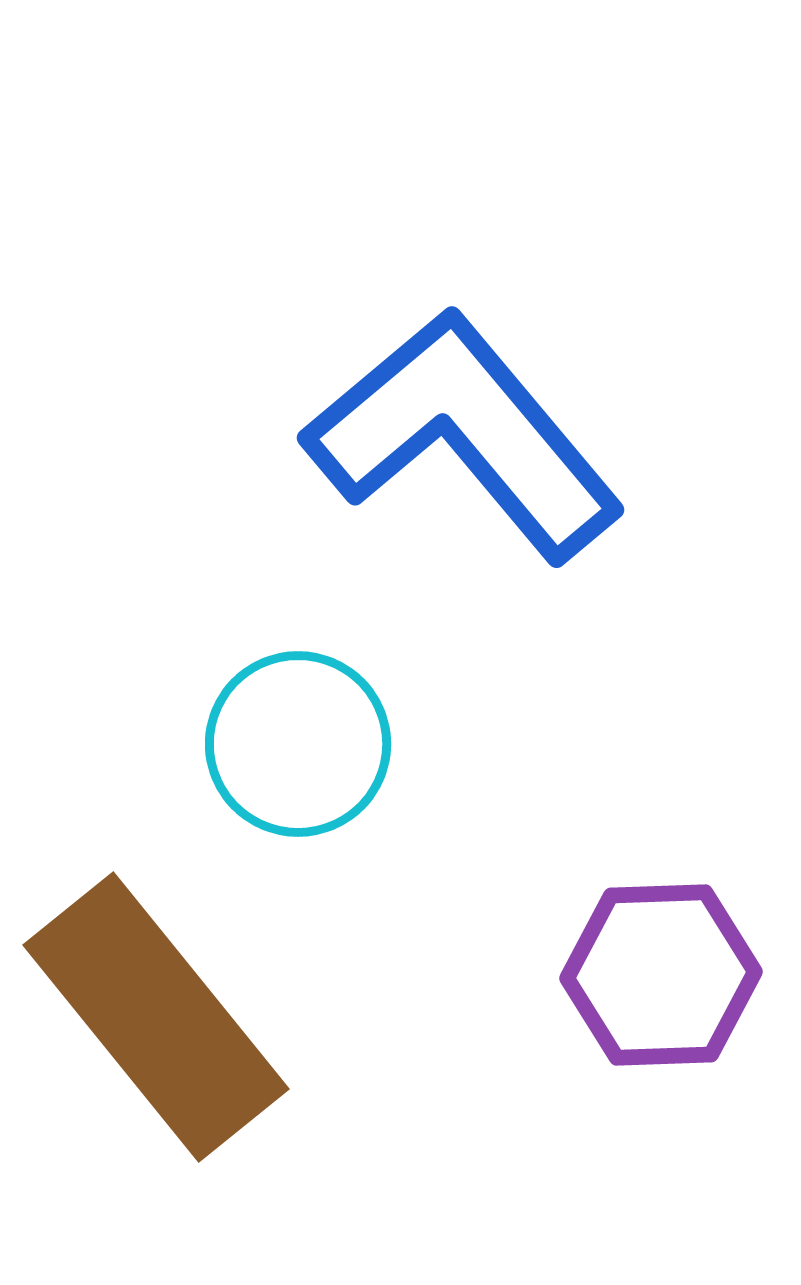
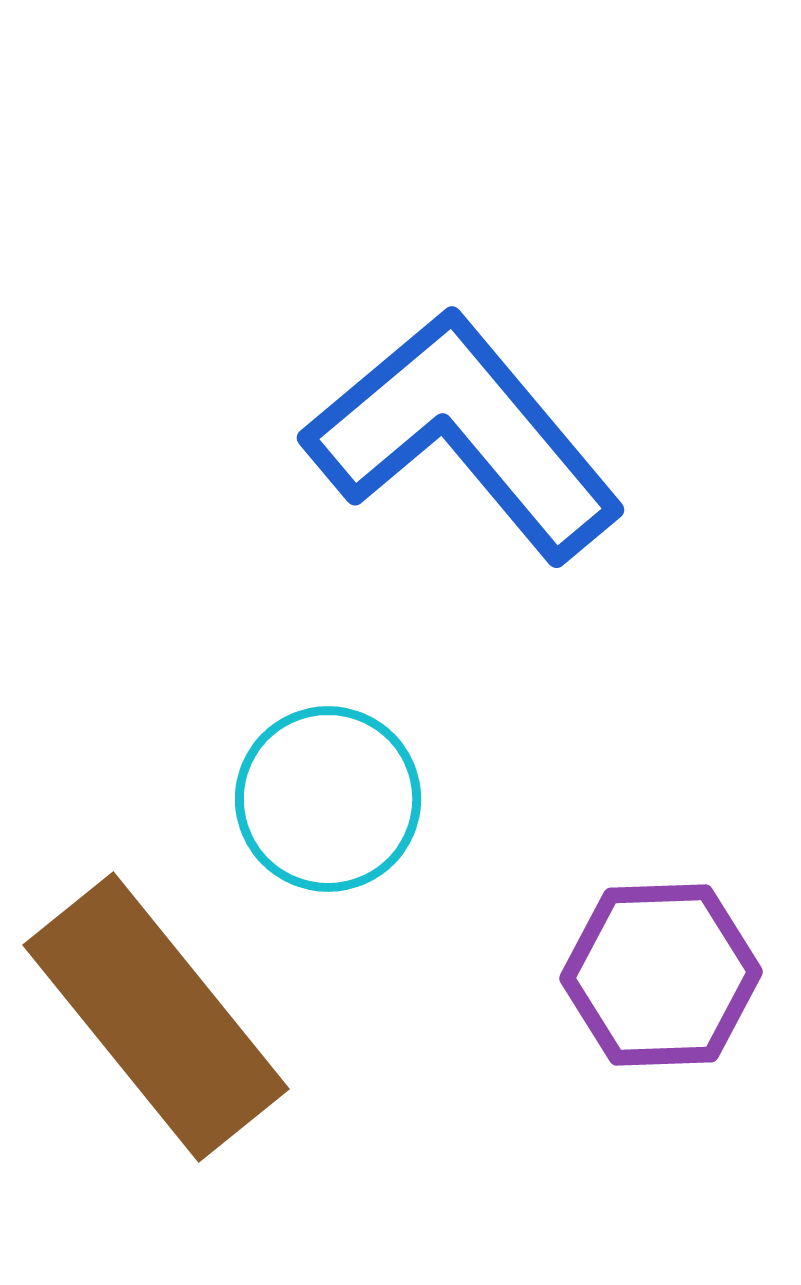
cyan circle: moved 30 px right, 55 px down
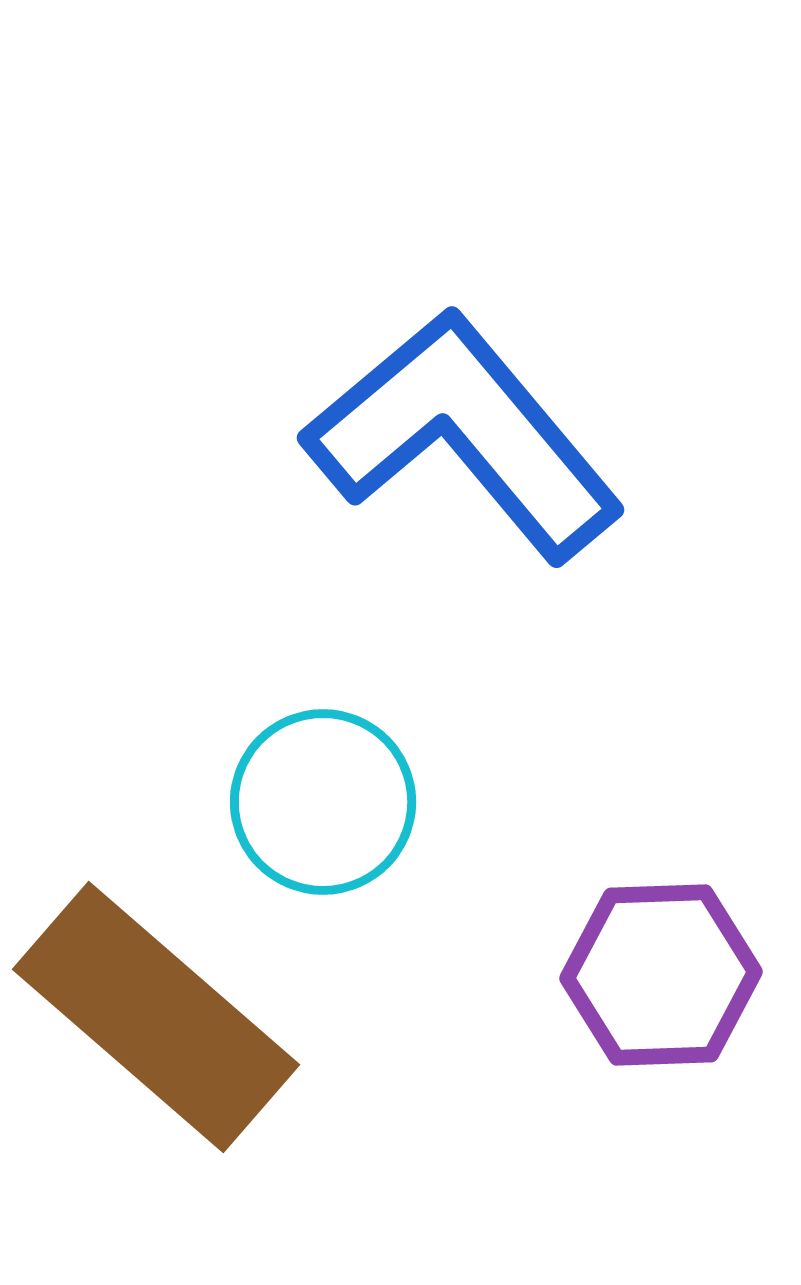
cyan circle: moved 5 px left, 3 px down
brown rectangle: rotated 10 degrees counterclockwise
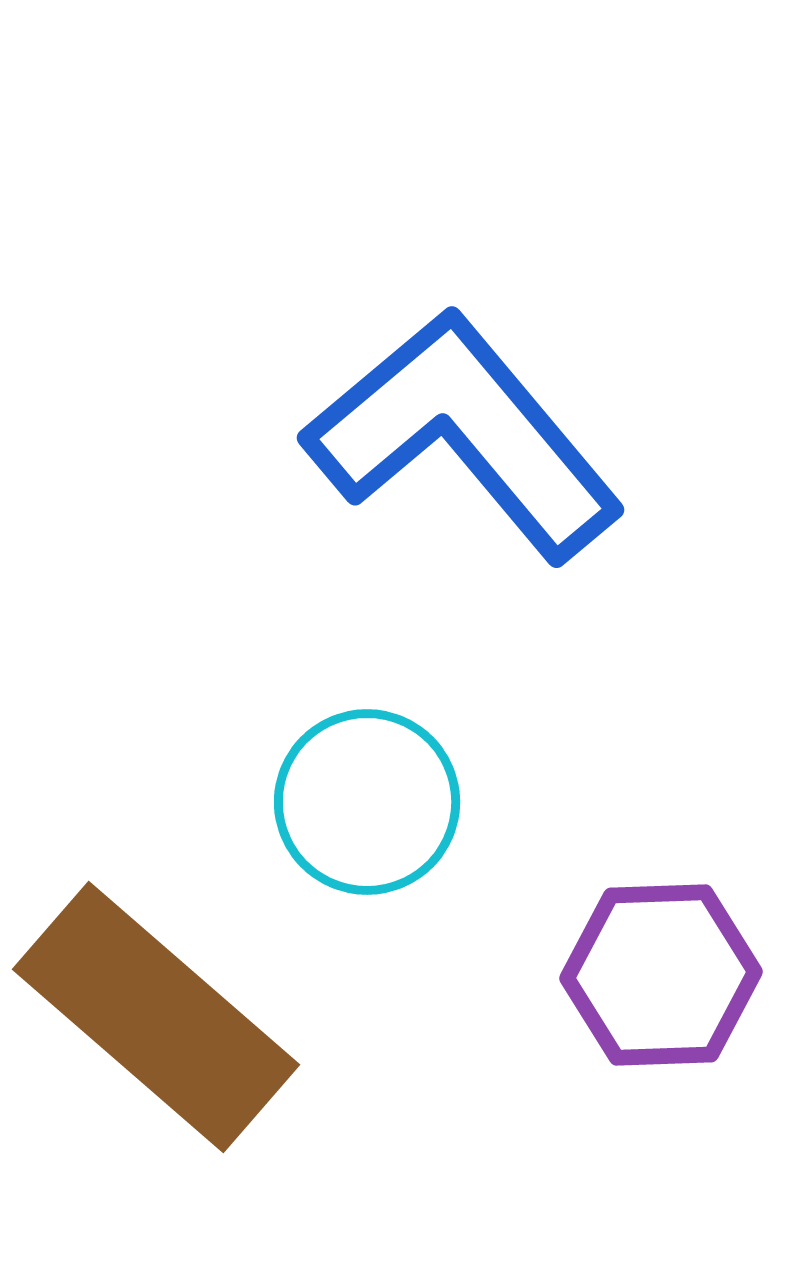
cyan circle: moved 44 px right
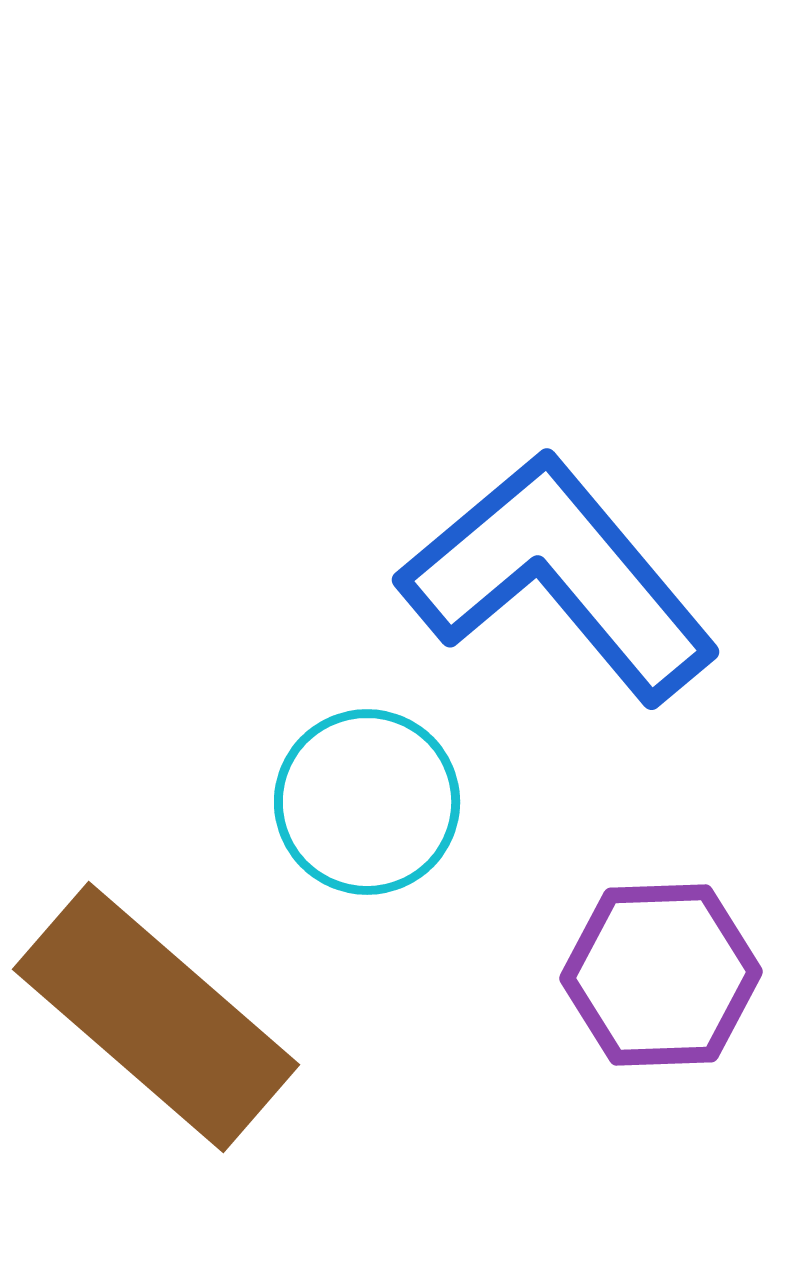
blue L-shape: moved 95 px right, 142 px down
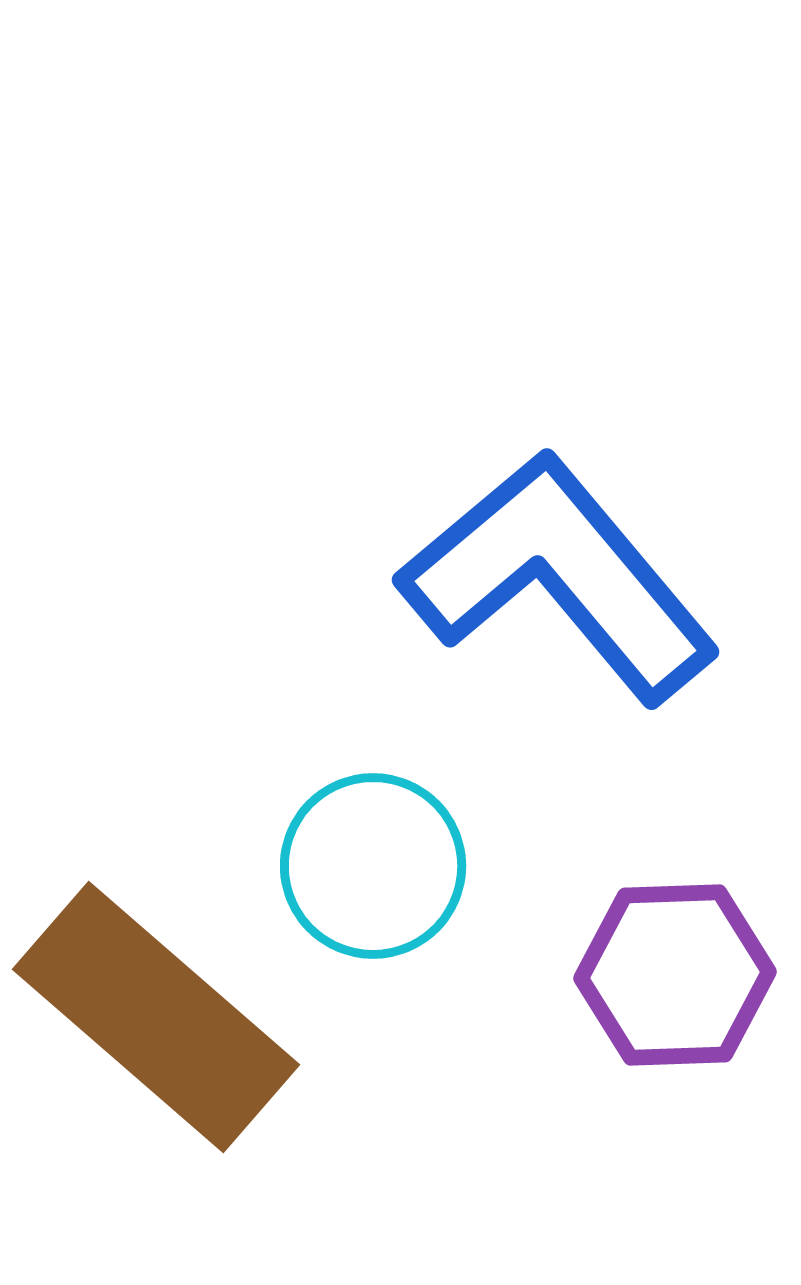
cyan circle: moved 6 px right, 64 px down
purple hexagon: moved 14 px right
